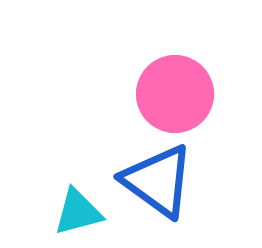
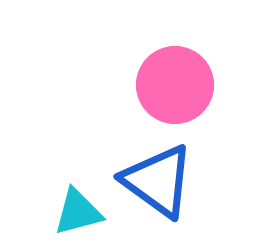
pink circle: moved 9 px up
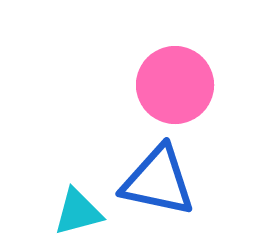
blue triangle: rotated 24 degrees counterclockwise
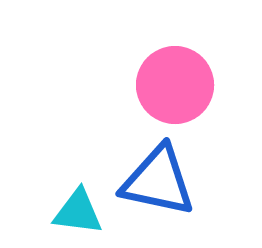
cyan triangle: rotated 22 degrees clockwise
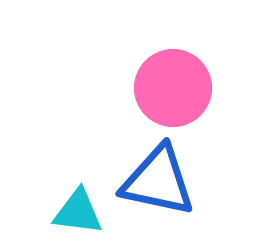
pink circle: moved 2 px left, 3 px down
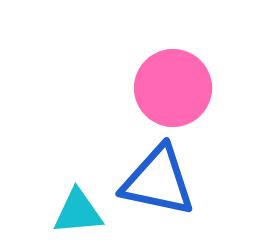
cyan triangle: rotated 12 degrees counterclockwise
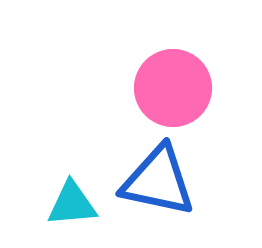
cyan triangle: moved 6 px left, 8 px up
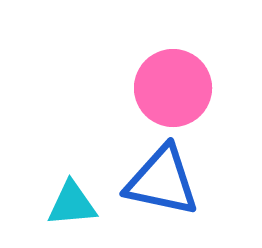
blue triangle: moved 4 px right
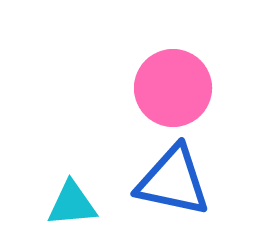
blue triangle: moved 11 px right
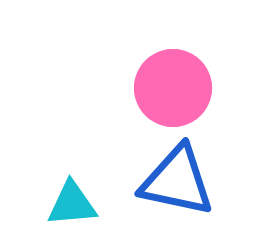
blue triangle: moved 4 px right
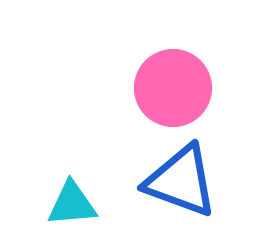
blue triangle: moved 4 px right; rotated 8 degrees clockwise
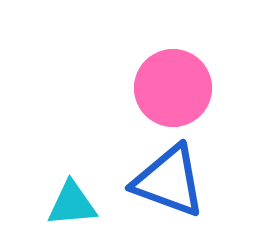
blue triangle: moved 12 px left
